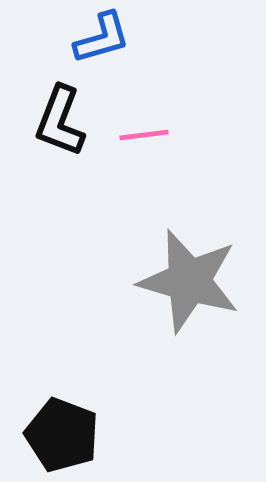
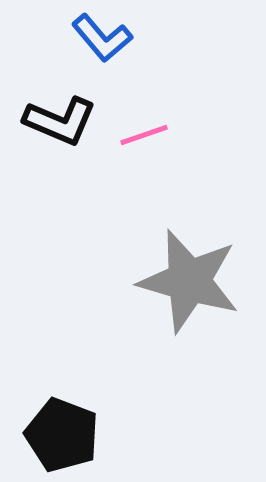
blue L-shape: rotated 66 degrees clockwise
black L-shape: rotated 88 degrees counterclockwise
pink line: rotated 12 degrees counterclockwise
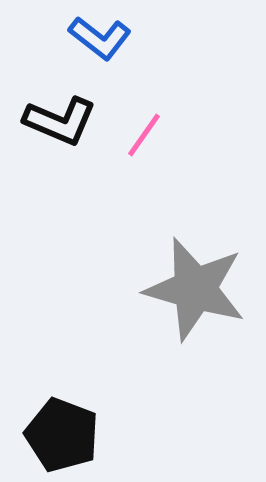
blue L-shape: moved 2 px left; rotated 12 degrees counterclockwise
pink line: rotated 36 degrees counterclockwise
gray star: moved 6 px right, 8 px down
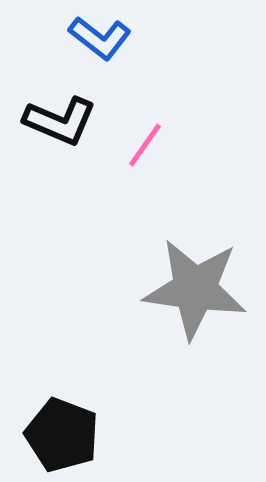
pink line: moved 1 px right, 10 px down
gray star: rotated 8 degrees counterclockwise
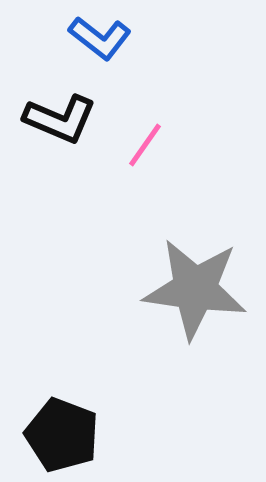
black L-shape: moved 2 px up
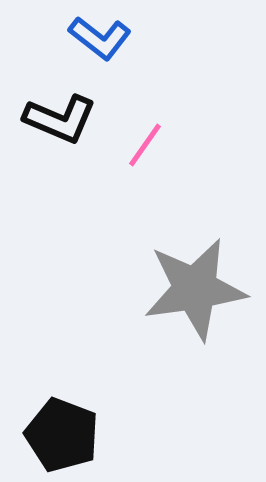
gray star: rotated 16 degrees counterclockwise
